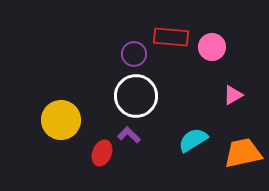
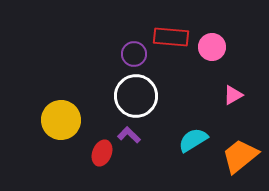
orange trapezoid: moved 3 px left, 3 px down; rotated 27 degrees counterclockwise
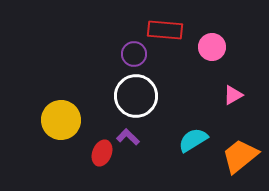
red rectangle: moved 6 px left, 7 px up
purple L-shape: moved 1 px left, 2 px down
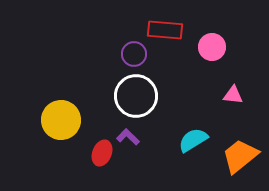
pink triangle: rotated 35 degrees clockwise
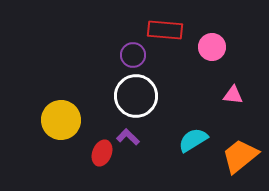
purple circle: moved 1 px left, 1 px down
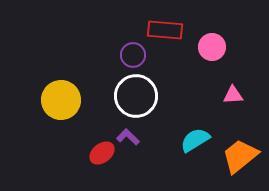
pink triangle: rotated 10 degrees counterclockwise
yellow circle: moved 20 px up
cyan semicircle: moved 2 px right
red ellipse: rotated 30 degrees clockwise
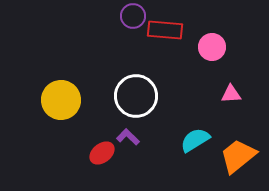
purple circle: moved 39 px up
pink triangle: moved 2 px left, 1 px up
orange trapezoid: moved 2 px left
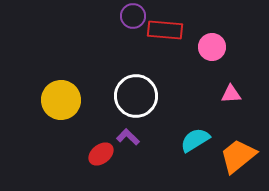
red ellipse: moved 1 px left, 1 px down
